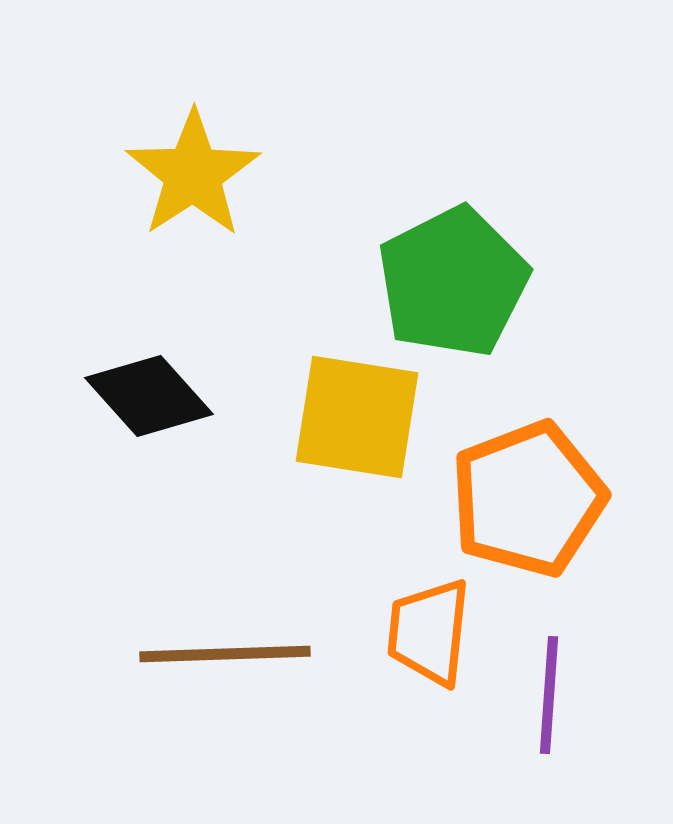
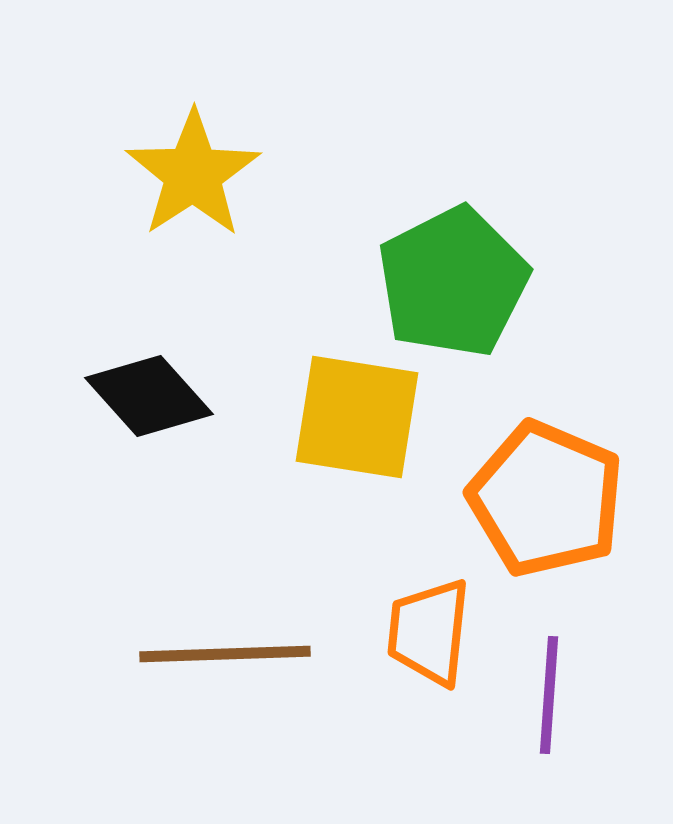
orange pentagon: moved 18 px right; rotated 28 degrees counterclockwise
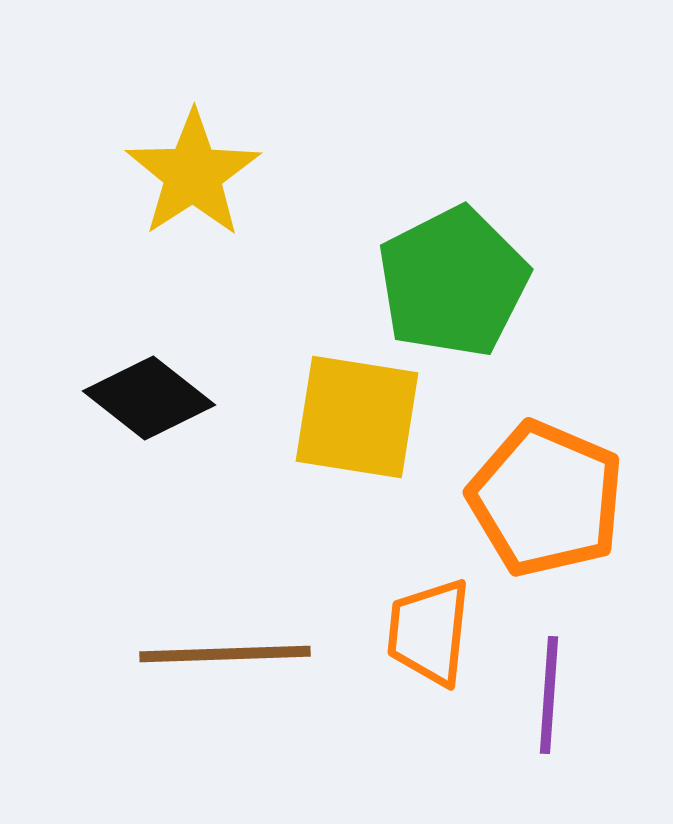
black diamond: moved 2 px down; rotated 10 degrees counterclockwise
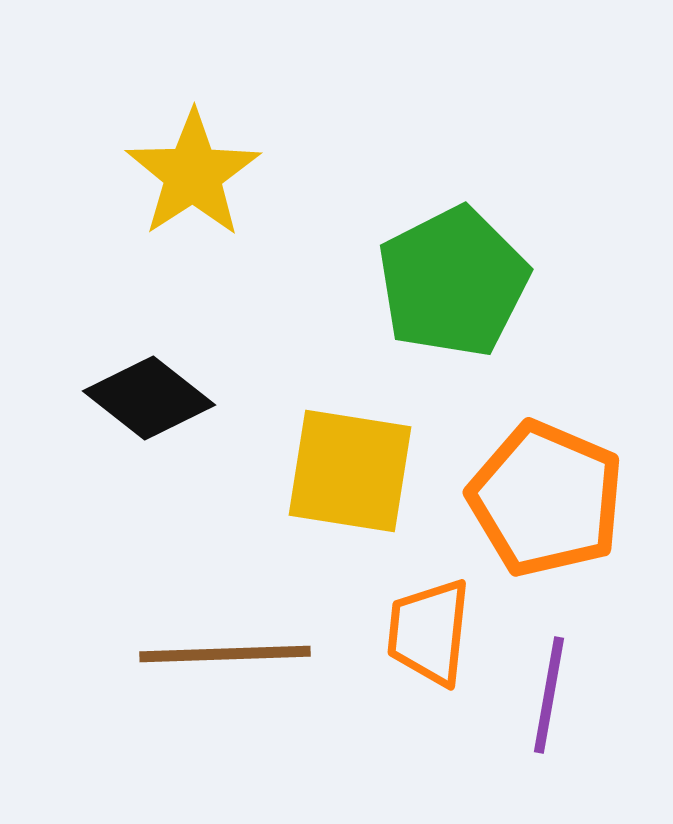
yellow square: moved 7 px left, 54 px down
purple line: rotated 6 degrees clockwise
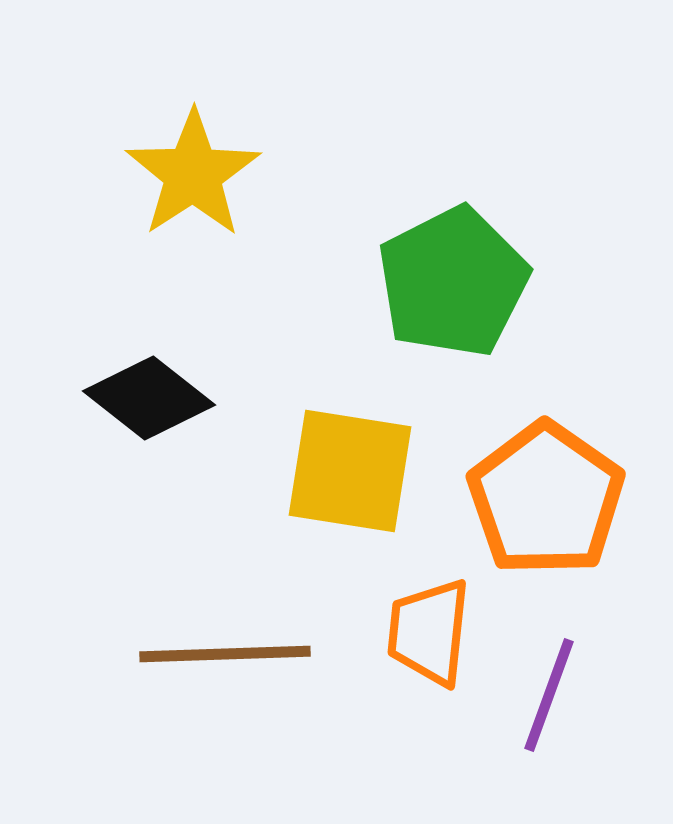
orange pentagon: rotated 12 degrees clockwise
purple line: rotated 10 degrees clockwise
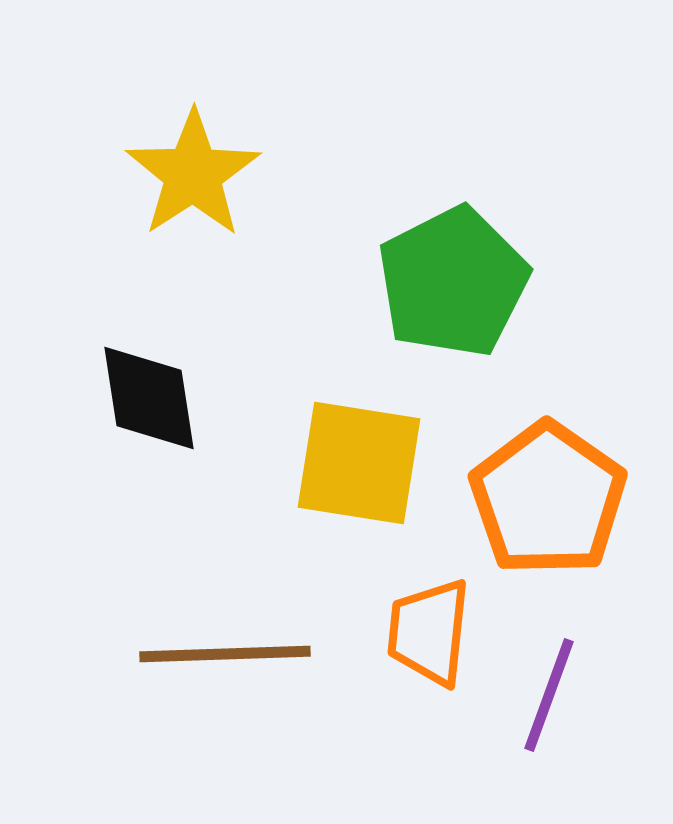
black diamond: rotated 43 degrees clockwise
yellow square: moved 9 px right, 8 px up
orange pentagon: moved 2 px right
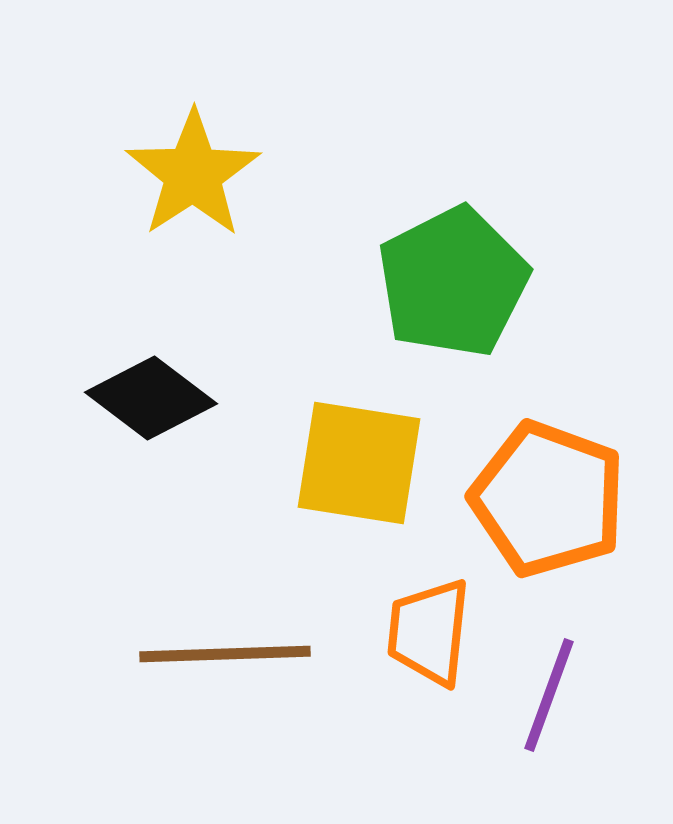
black diamond: moved 2 px right; rotated 44 degrees counterclockwise
orange pentagon: rotated 15 degrees counterclockwise
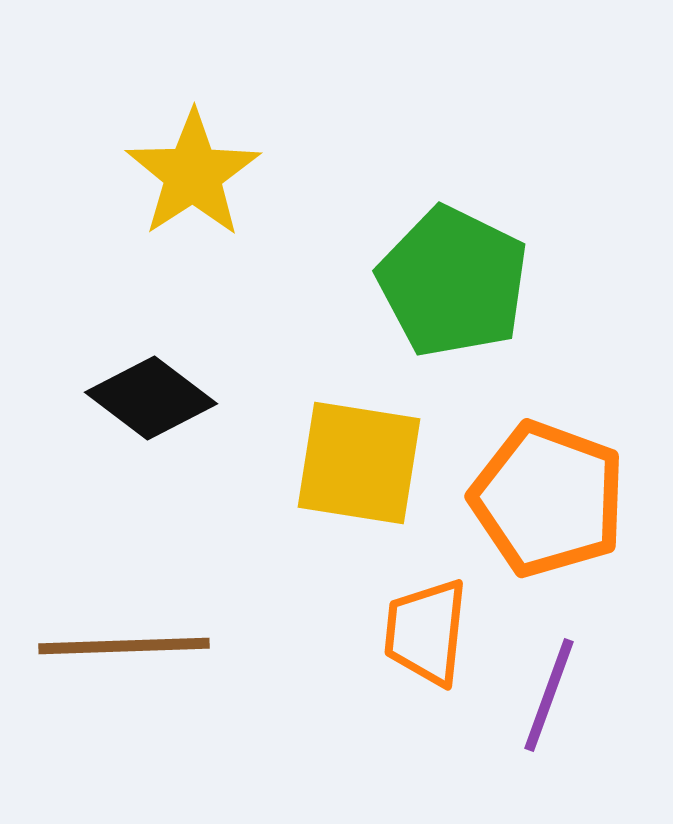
green pentagon: rotated 19 degrees counterclockwise
orange trapezoid: moved 3 px left
brown line: moved 101 px left, 8 px up
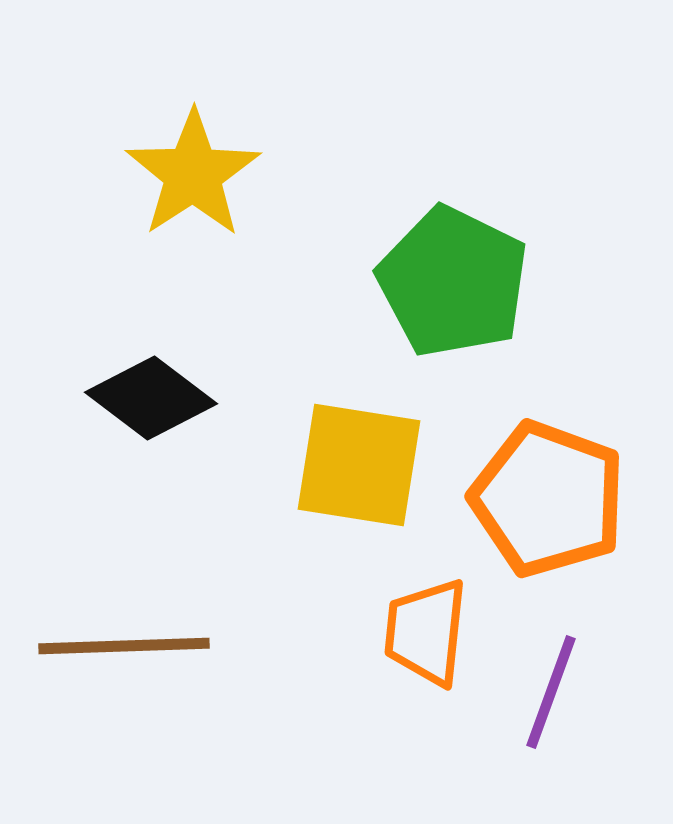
yellow square: moved 2 px down
purple line: moved 2 px right, 3 px up
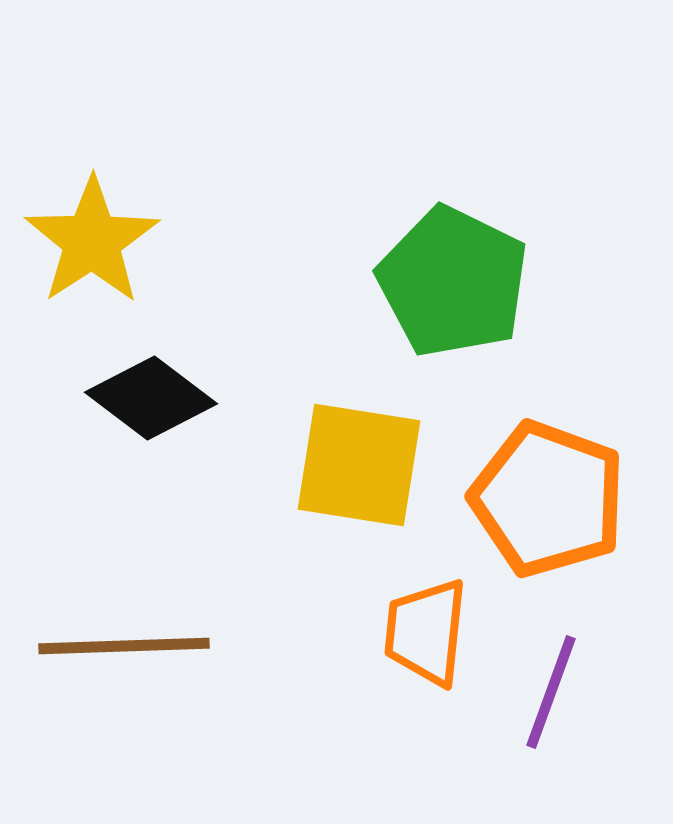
yellow star: moved 101 px left, 67 px down
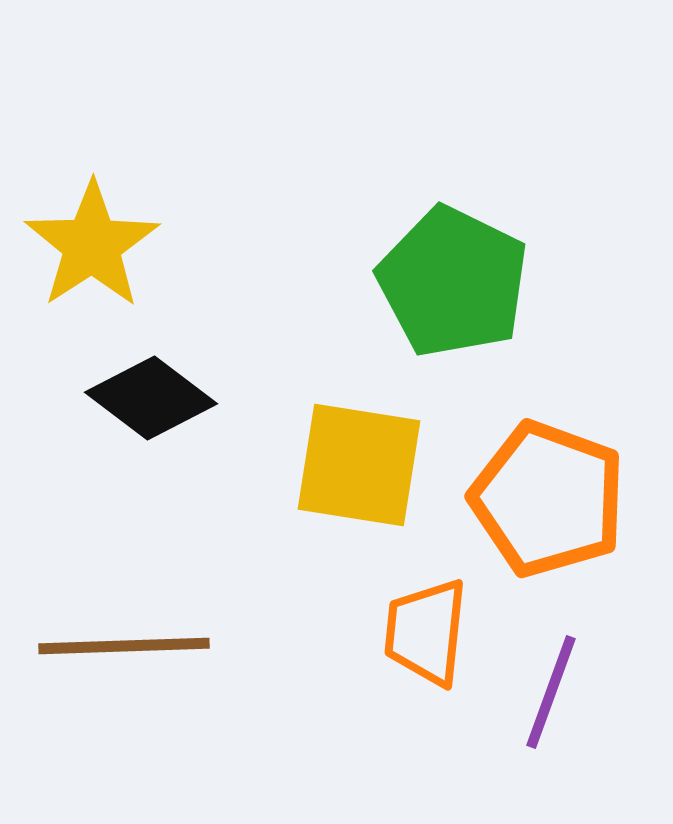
yellow star: moved 4 px down
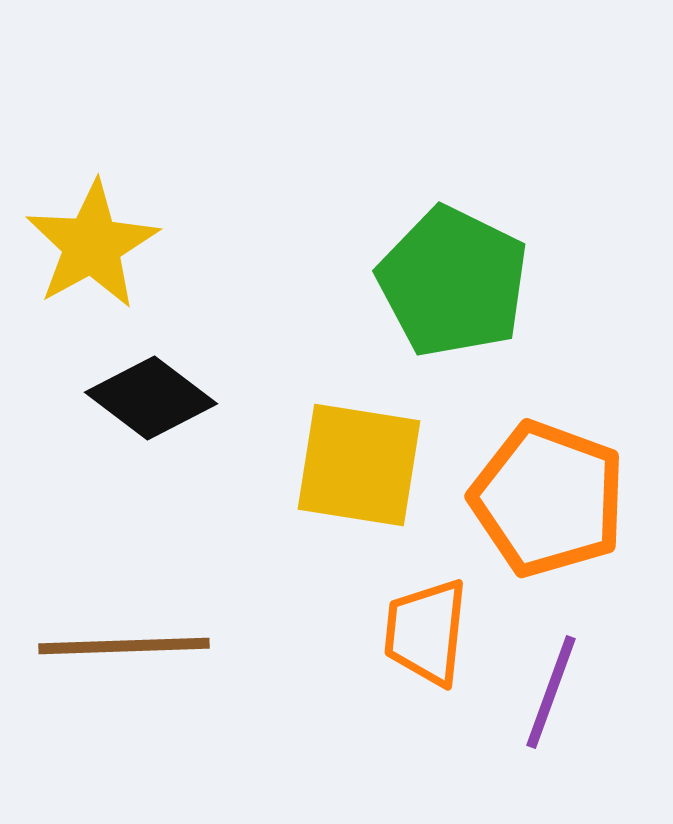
yellow star: rotated 4 degrees clockwise
